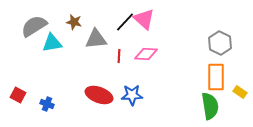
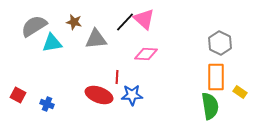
red line: moved 2 px left, 21 px down
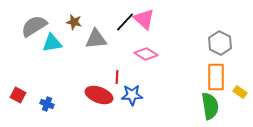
pink diamond: rotated 30 degrees clockwise
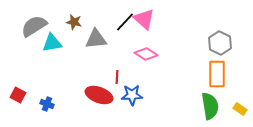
orange rectangle: moved 1 px right, 3 px up
yellow rectangle: moved 17 px down
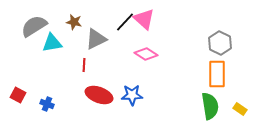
gray triangle: rotated 20 degrees counterclockwise
red line: moved 33 px left, 12 px up
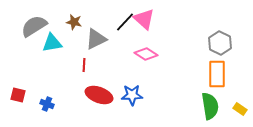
red square: rotated 14 degrees counterclockwise
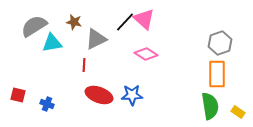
gray hexagon: rotated 15 degrees clockwise
yellow rectangle: moved 2 px left, 3 px down
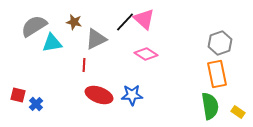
orange rectangle: rotated 12 degrees counterclockwise
blue cross: moved 11 px left; rotated 24 degrees clockwise
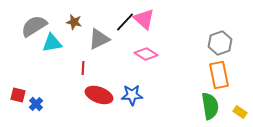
gray triangle: moved 3 px right
red line: moved 1 px left, 3 px down
orange rectangle: moved 2 px right, 1 px down
yellow rectangle: moved 2 px right
